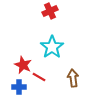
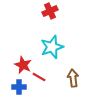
cyan star: rotated 15 degrees clockwise
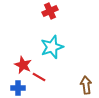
brown arrow: moved 13 px right, 7 px down
blue cross: moved 1 px left, 1 px down
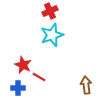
cyan star: moved 12 px up
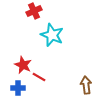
red cross: moved 16 px left
cyan star: rotated 30 degrees counterclockwise
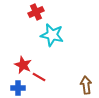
red cross: moved 2 px right, 1 px down
cyan star: rotated 10 degrees counterclockwise
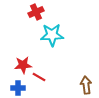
cyan star: rotated 15 degrees counterclockwise
red star: rotated 30 degrees counterclockwise
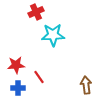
cyan star: moved 1 px right
red star: moved 7 px left
red line: rotated 24 degrees clockwise
